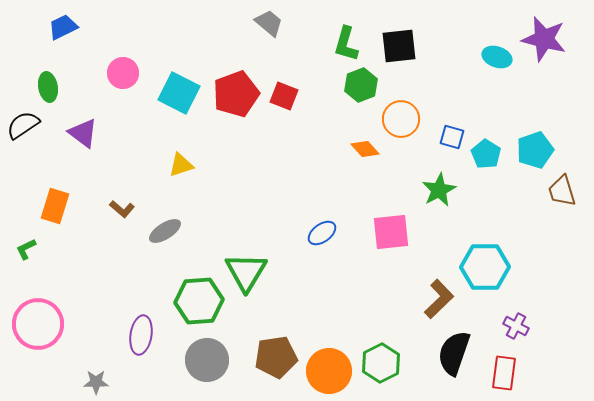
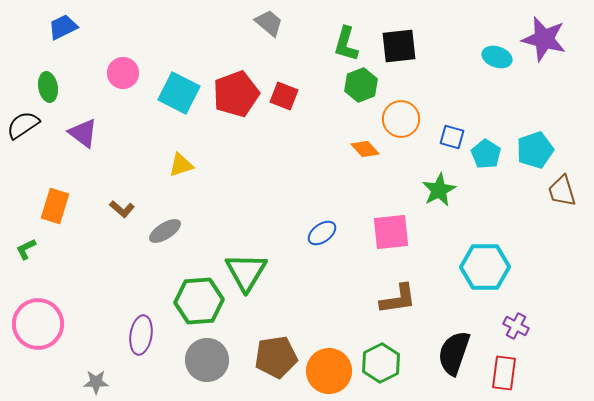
brown L-shape at (439, 299): moved 41 px left; rotated 36 degrees clockwise
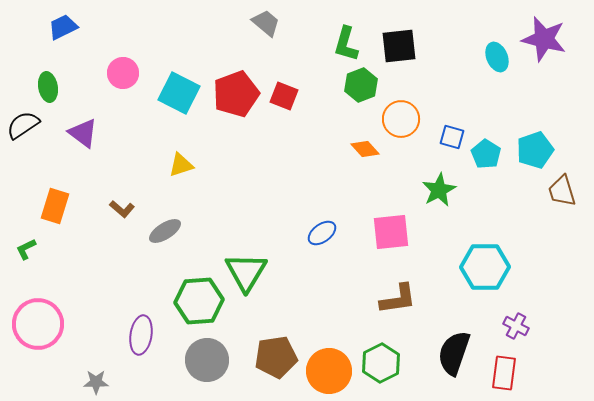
gray trapezoid at (269, 23): moved 3 px left
cyan ellipse at (497, 57): rotated 48 degrees clockwise
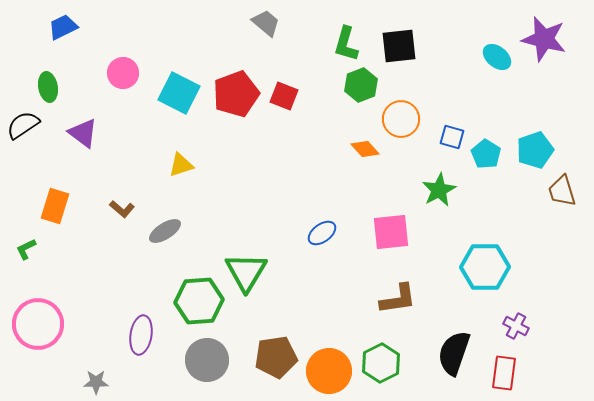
cyan ellipse at (497, 57): rotated 28 degrees counterclockwise
